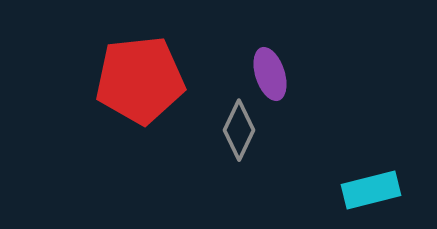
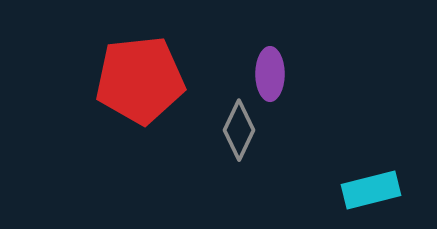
purple ellipse: rotated 18 degrees clockwise
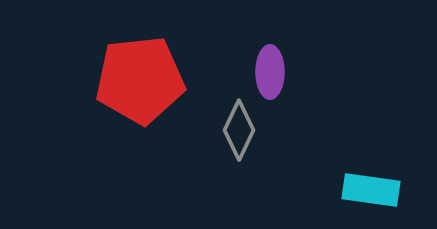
purple ellipse: moved 2 px up
cyan rectangle: rotated 22 degrees clockwise
